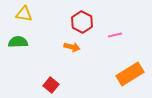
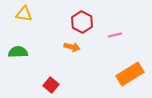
green semicircle: moved 10 px down
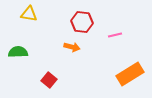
yellow triangle: moved 5 px right
red hexagon: rotated 20 degrees counterclockwise
red square: moved 2 px left, 5 px up
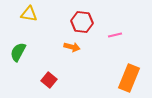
green semicircle: rotated 60 degrees counterclockwise
orange rectangle: moved 1 px left, 4 px down; rotated 36 degrees counterclockwise
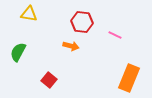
pink line: rotated 40 degrees clockwise
orange arrow: moved 1 px left, 1 px up
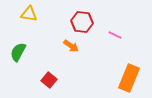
orange arrow: rotated 21 degrees clockwise
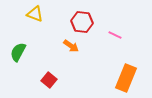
yellow triangle: moved 6 px right; rotated 12 degrees clockwise
orange rectangle: moved 3 px left
